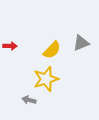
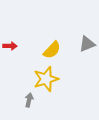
gray triangle: moved 6 px right, 1 px down
gray arrow: rotated 88 degrees clockwise
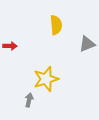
yellow semicircle: moved 4 px right, 25 px up; rotated 48 degrees counterclockwise
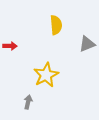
yellow star: moved 4 px up; rotated 10 degrees counterclockwise
gray arrow: moved 1 px left, 2 px down
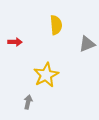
red arrow: moved 5 px right, 4 px up
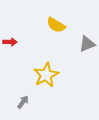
yellow semicircle: rotated 126 degrees clockwise
red arrow: moved 5 px left
gray arrow: moved 5 px left; rotated 24 degrees clockwise
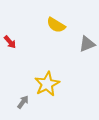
red arrow: rotated 48 degrees clockwise
yellow star: moved 1 px right, 9 px down
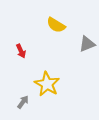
red arrow: moved 11 px right, 9 px down; rotated 16 degrees clockwise
yellow star: rotated 15 degrees counterclockwise
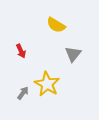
gray triangle: moved 14 px left, 10 px down; rotated 30 degrees counterclockwise
gray arrow: moved 9 px up
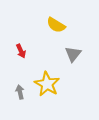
gray arrow: moved 3 px left, 1 px up; rotated 48 degrees counterclockwise
